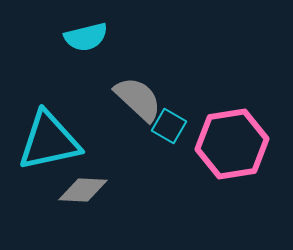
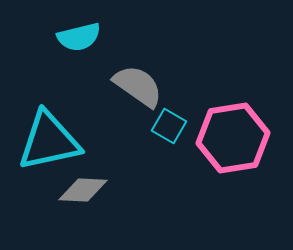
cyan semicircle: moved 7 px left
gray semicircle: moved 13 px up; rotated 8 degrees counterclockwise
pink hexagon: moved 1 px right, 6 px up
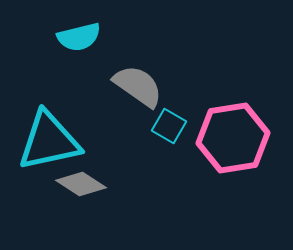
gray diamond: moved 2 px left, 6 px up; rotated 30 degrees clockwise
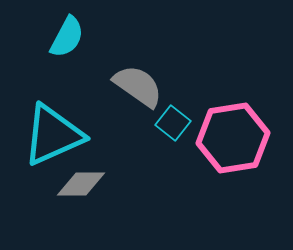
cyan semicircle: moved 12 px left; rotated 48 degrees counterclockwise
cyan square: moved 4 px right, 3 px up; rotated 8 degrees clockwise
cyan triangle: moved 4 px right, 6 px up; rotated 12 degrees counterclockwise
gray diamond: rotated 33 degrees counterclockwise
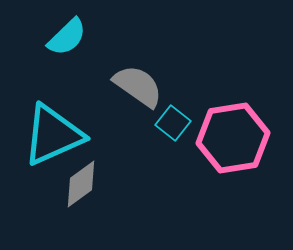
cyan semicircle: rotated 18 degrees clockwise
gray diamond: rotated 36 degrees counterclockwise
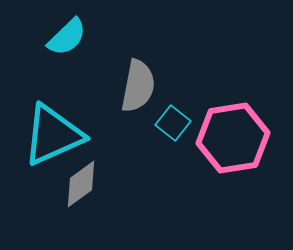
gray semicircle: rotated 66 degrees clockwise
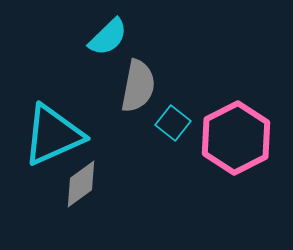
cyan semicircle: moved 41 px right
pink hexagon: moved 3 px right; rotated 18 degrees counterclockwise
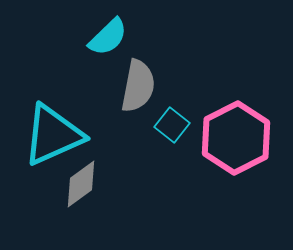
cyan square: moved 1 px left, 2 px down
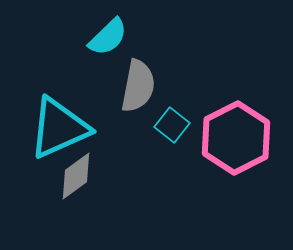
cyan triangle: moved 6 px right, 7 px up
gray diamond: moved 5 px left, 8 px up
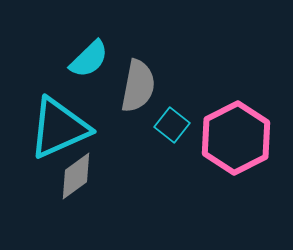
cyan semicircle: moved 19 px left, 22 px down
